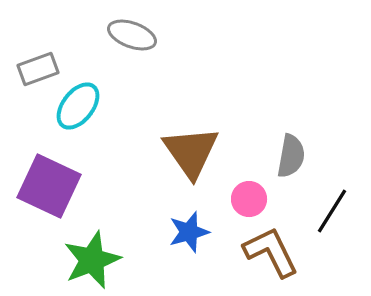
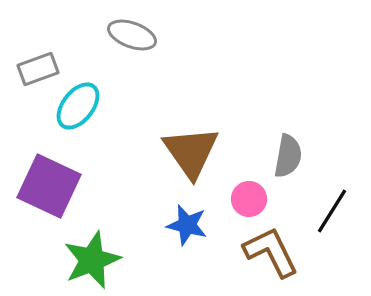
gray semicircle: moved 3 px left
blue star: moved 2 px left, 7 px up; rotated 30 degrees clockwise
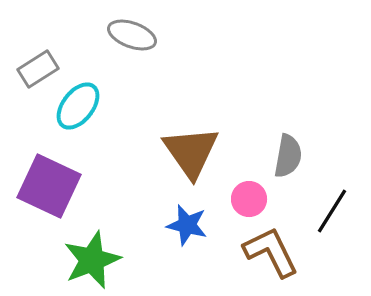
gray rectangle: rotated 12 degrees counterclockwise
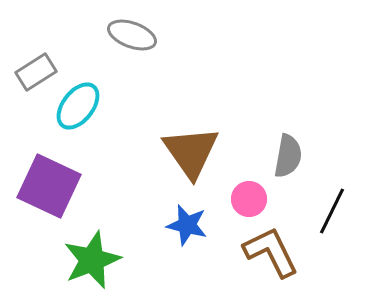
gray rectangle: moved 2 px left, 3 px down
black line: rotated 6 degrees counterclockwise
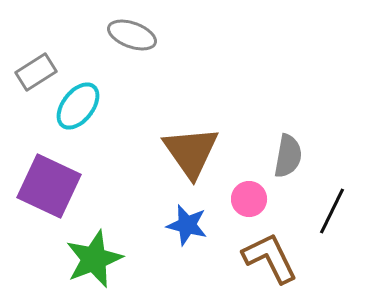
brown L-shape: moved 1 px left, 6 px down
green star: moved 2 px right, 1 px up
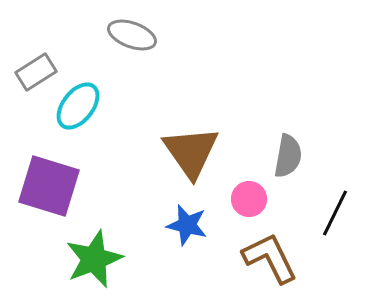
purple square: rotated 8 degrees counterclockwise
black line: moved 3 px right, 2 px down
